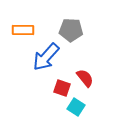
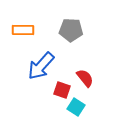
blue arrow: moved 5 px left, 9 px down
red square: moved 2 px down
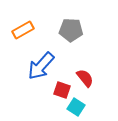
orange rectangle: rotated 30 degrees counterclockwise
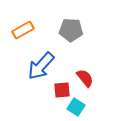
red square: rotated 24 degrees counterclockwise
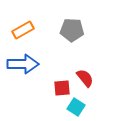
gray pentagon: moved 1 px right
blue arrow: moved 18 px left, 2 px up; rotated 132 degrees counterclockwise
red square: moved 2 px up
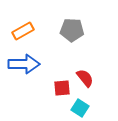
orange rectangle: moved 1 px down
blue arrow: moved 1 px right
cyan square: moved 4 px right, 1 px down
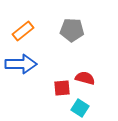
orange rectangle: rotated 10 degrees counterclockwise
blue arrow: moved 3 px left
red semicircle: rotated 36 degrees counterclockwise
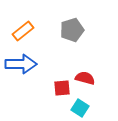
gray pentagon: rotated 20 degrees counterclockwise
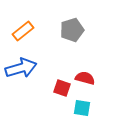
blue arrow: moved 4 px down; rotated 16 degrees counterclockwise
red square: rotated 24 degrees clockwise
cyan square: moved 2 px right; rotated 24 degrees counterclockwise
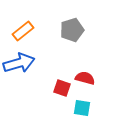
blue arrow: moved 2 px left, 5 px up
